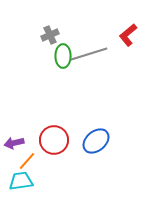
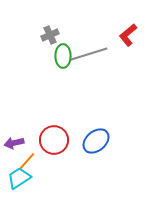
cyan trapezoid: moved 2 px left, 3 px up; rotated 25 degrees counterclockwise
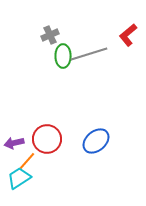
red circle: moved 7 px left, 1 px up
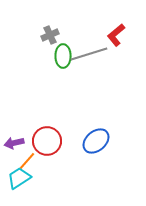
red L-shape: moved 12 px left
red circle: moved 2 px down
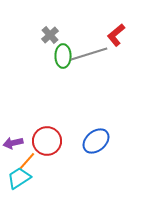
gray cross: rotated 18 degrees counterclockwise
purple arrow: moved 1 px left
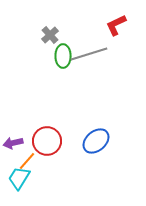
red L-shape: moved 10 px up; rotated 15 degrees clockwise
cyan trapezoid: rotated 25 degrees counterclockwise
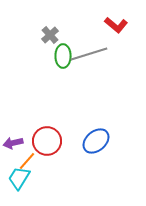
red L-shape: rotated 115 degrees counterclockwise
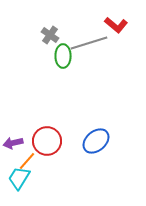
gray cross: rotated 12 degrees counterclockwise
gray line: moved 11 px up
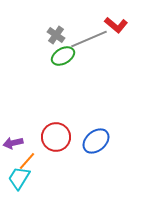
gray cross: moved 6 px right
gray line: moved 4 px up; rotated 6 degrees counterclockwise
green ellipse: rotated 60 degrees clockwise
red circle: moved 9 px right, 4 px up
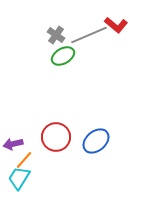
gray line: moved 4 px up
purple arrow: moved 1 px down
orange line: moved 3 px left, 1 px up
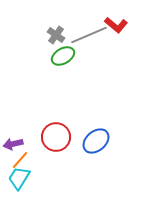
orange line: moved 4 px left
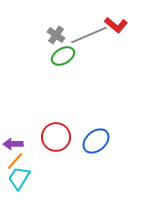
purple arrow: rotated 12 degrees clockwise
orange line: moved 5 px left, 1 px down
